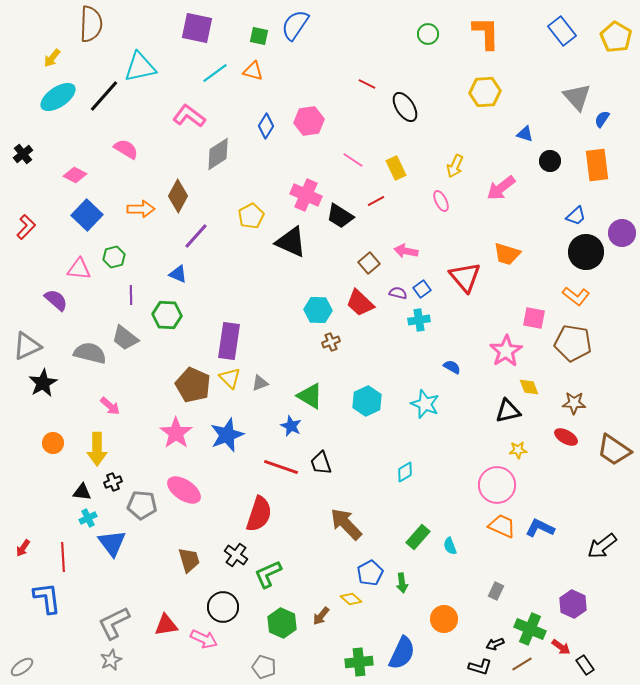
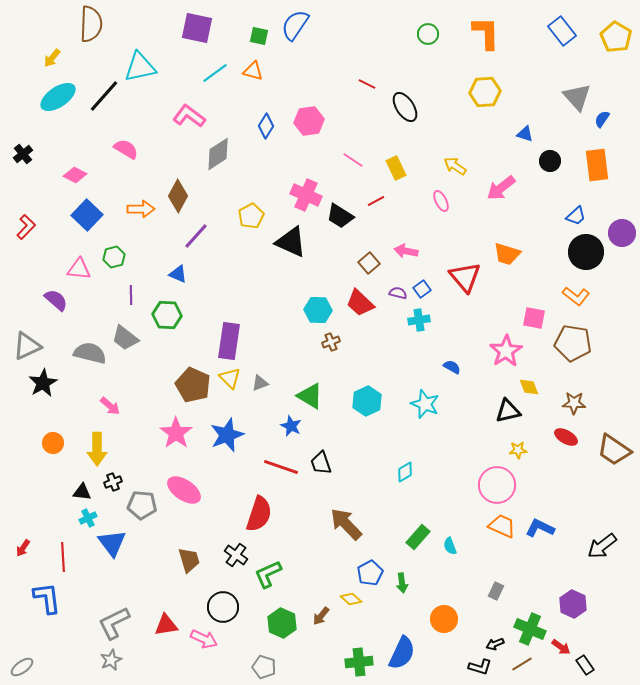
yellow arrow at (455, 166): rotated 100 degrees clockwise
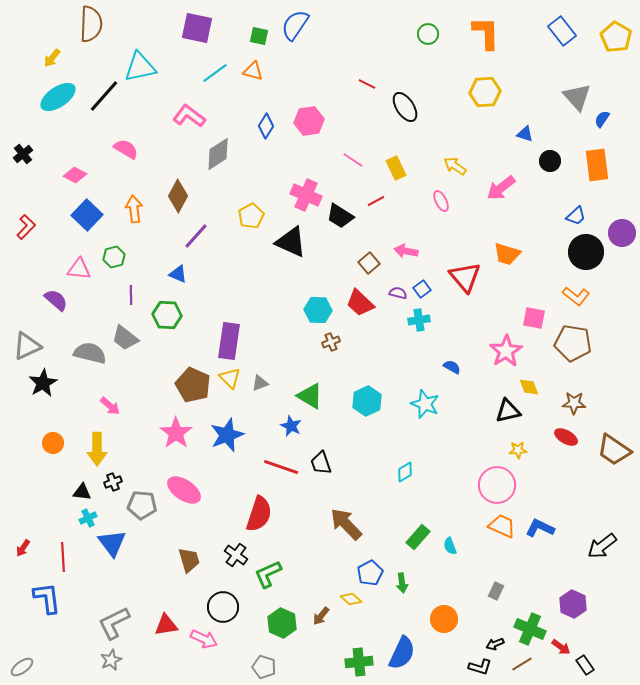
orange arrow at (141, 209): moved 7 px left; rotated 96 degrees counterclockwise
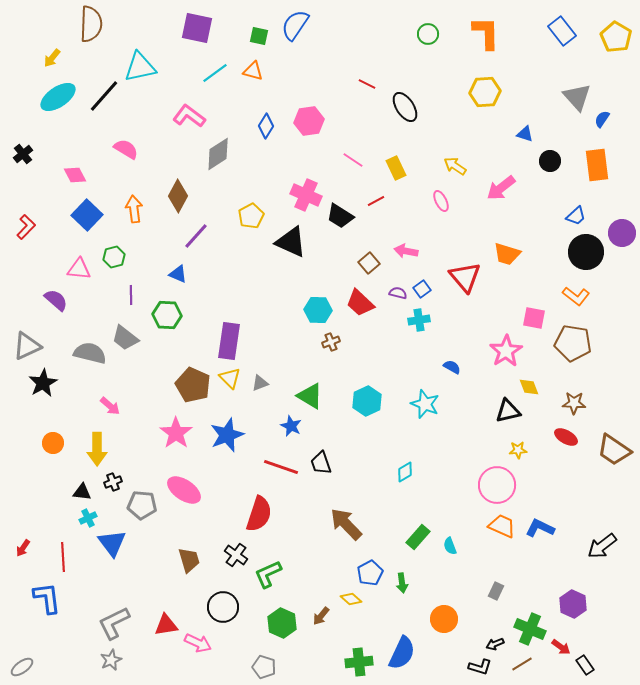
pink diamond at (75, 175): rotated 35 degrees clockwise
pink arrow at (204, 639): moved 6 px left, 4 px down
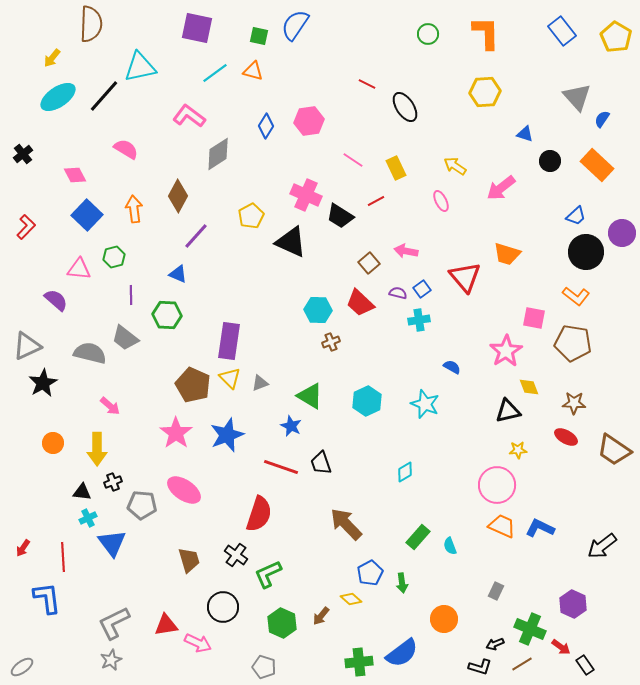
orange rectangle at (597, 165): rotated 40 degrees counterclockwise
blue semicircle at (402, 653): rotated 28 degrees clockwise
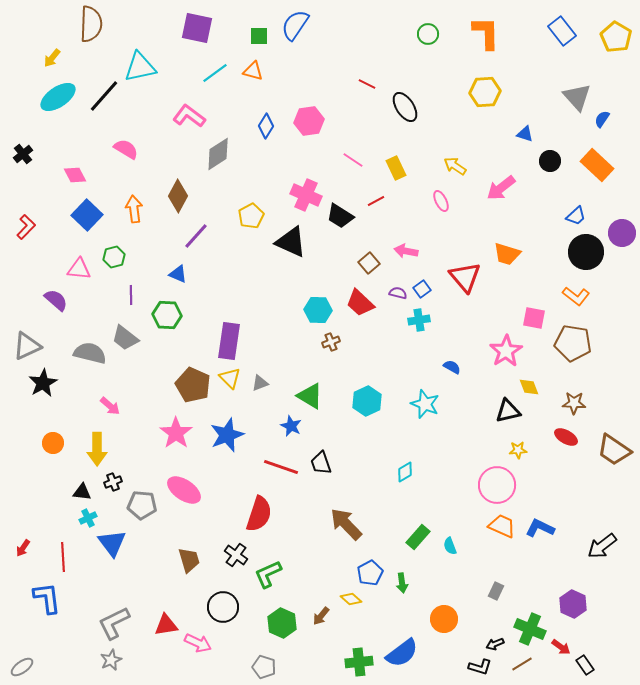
green square at (259, 36): rotated 12 degrees counterclockwise
